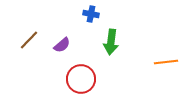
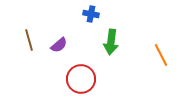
brown line: rotated 60 degrees counterclockwise
purple semicircle: moved 3 px left
orange line: moved 5 px left, 7 px up; rotated 70 degrees clockwise
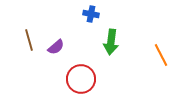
purple semicircle: moved 3 px left, 2 px down
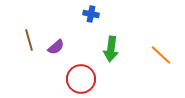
green arrow: moved 7 px down
orange line: rotated 20 degrees counterclockwise
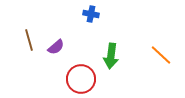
green arrow: moved 7 px down
